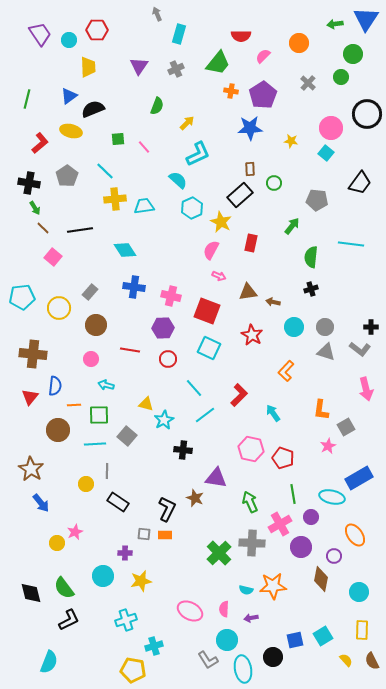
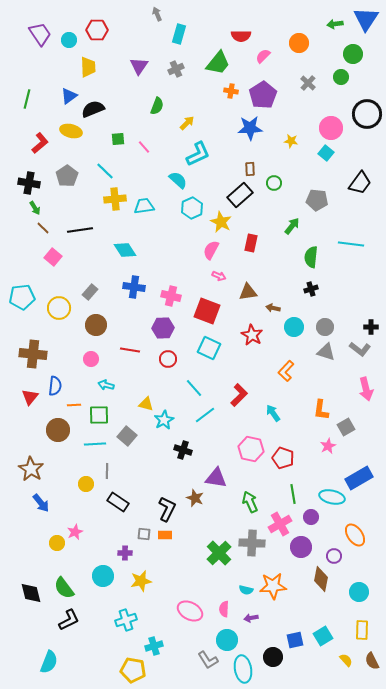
brown arrow at (273, 302): moved 6 px down
black cross at (183, 450): rotated 12 degrees clockwise
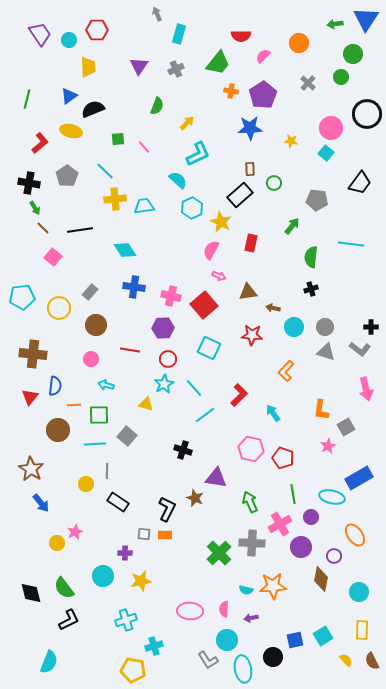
red square at (207, 311): moved 3 px left, 6 px up; rotated 28 degrees clockwise
red star at (252, 335): rotated 25 degrees counterclockwise
cyan star at (164, 420): moved 36 px up
pink ellipse at (190, 611): rotated 25 degrees counterclockwise
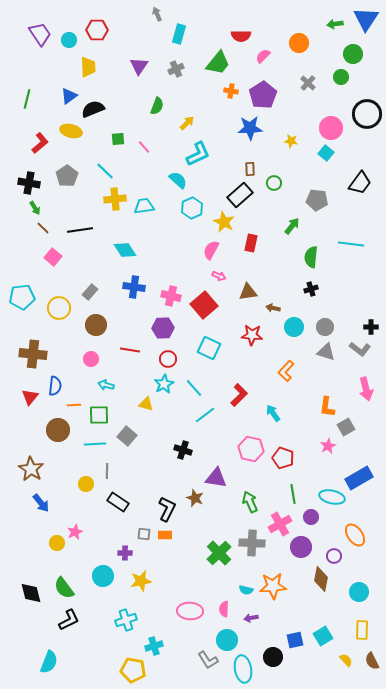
yellow star at (221, 222): moved 3 px right
orange L-shape at (321, 410): moved 6 px right, 3 px up
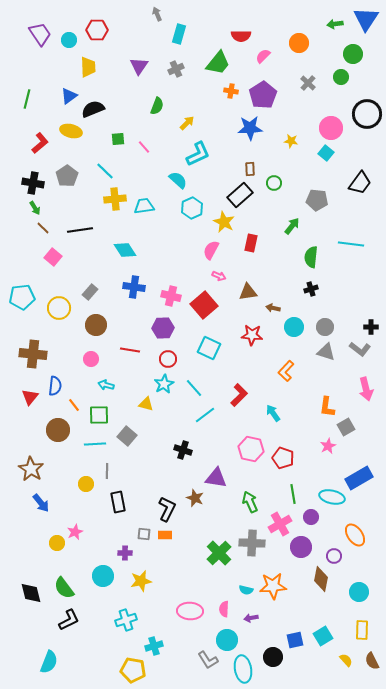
black cross at (29, 183): moved 4 px right
orange line at (74, 405): rotated 56 degrees clockwise
black rectangle at (118, 502): rotated 45 degrees clockwise
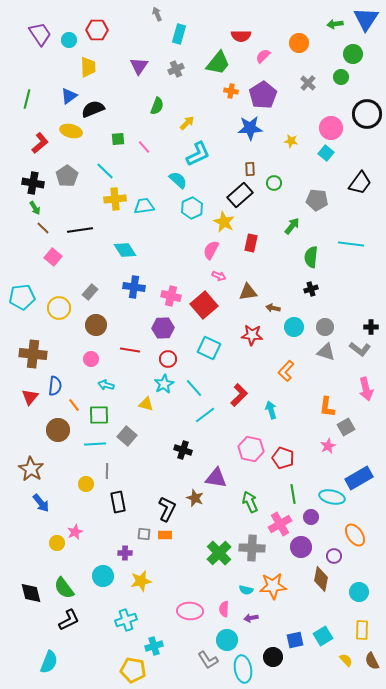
cyan arrow at (273, 413): moved 2 px left, 3 px up; rotated 18 degrees clockwise
gray cross at (252, 543): moved 5 px down
